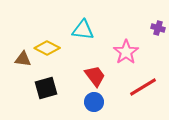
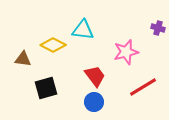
yellow diamond: moved 6 px right, 3 px up
pink star: rotated 20 degrees clockwise
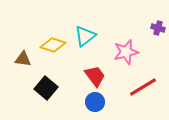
cyan triangle: moved 2 px right, 6 px down; rotated 45 degrees counterclockwise
yellow diamond: rotated 10 degrees counterclockwise
black square: rotated 35 degrees counterclockwise
blue circle: moved 1 px right
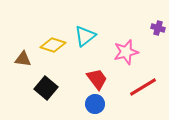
red trapezoid: moved 2 px right, 3 px down
blue circle: moved 2 px down
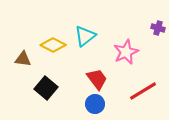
yellow diamond: rotated 10 degrees clockwise
pink star: rotated 10 degrees counterclockwise
red line: moved 4 px down
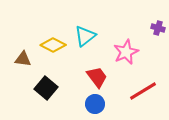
red trapezoid: moved 2 px up
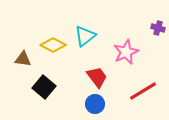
black square: moved 2 px left, 1 px up
